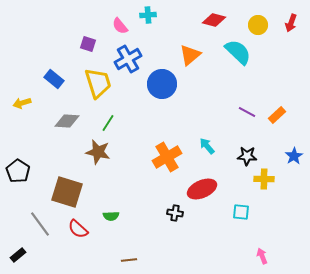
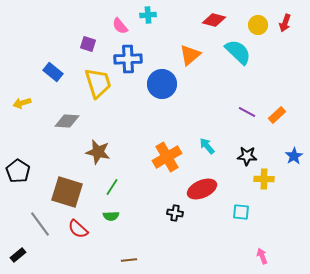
red arrow: moved 6 px left
blue cross: rotated 28 degrees clockwise
blue rectangle: moved 1 px left, 7 px up
green line: moved 4 px right, 64 px down
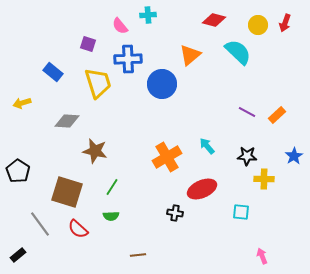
brown star: moved 3 px left, 1 px up
brown line: moved 9 px right, 5 px up
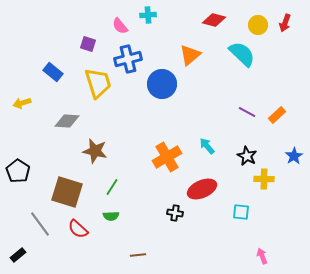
cyan semicircle: moved 4 px right, 2 px down
blue cross: rotated 12 degrees counterclockwise
black star: rotated 24 degrees clockwise
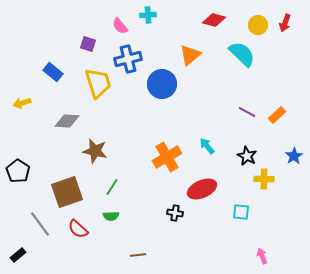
brown square: rotated 36 degrees counterclockwise
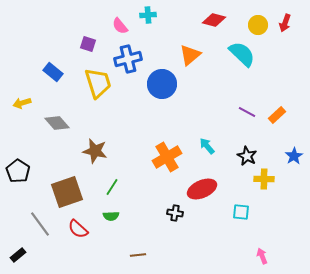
gray diamond: moved 10 px left, 2 px down; rotated 45 degrees clockwise
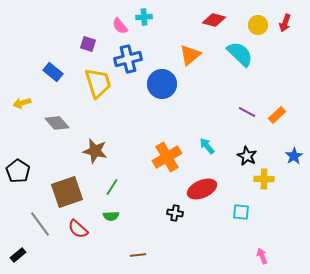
cyan cross: moved 4 px left, 2 px down
cyan semicircle: moved 2 px left
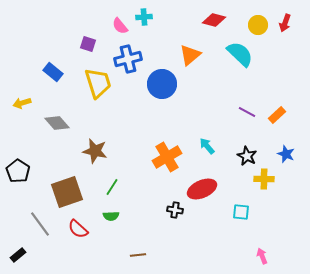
blue star: moved 8 px left, 2 px up; rotated 18 degrees counterclockwise
black cross: moved 3 px up
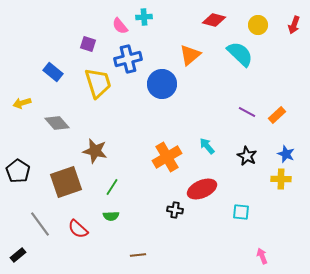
red arrow: moved 9 px right, 2 px down
yellow cross: moved 17 px right
brown square: moved 1 px left, 10 px up
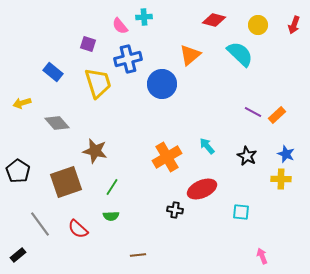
purple line: moved 6 px right
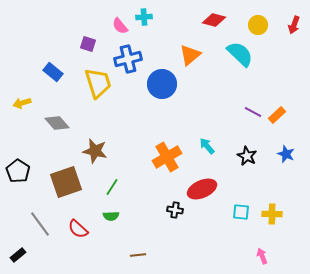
yellow cross: moved 9 px left, 35 px down
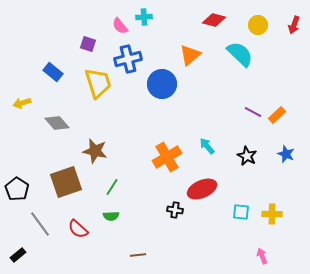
black pentagon: moved 1 px left, 18 px down
